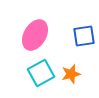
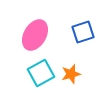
blue square: moved 1 px left, 4 px up; rotated 10 degrees counterclockwise
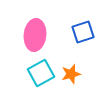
pink ellipse: rotated 24 degrees counterclockwise
